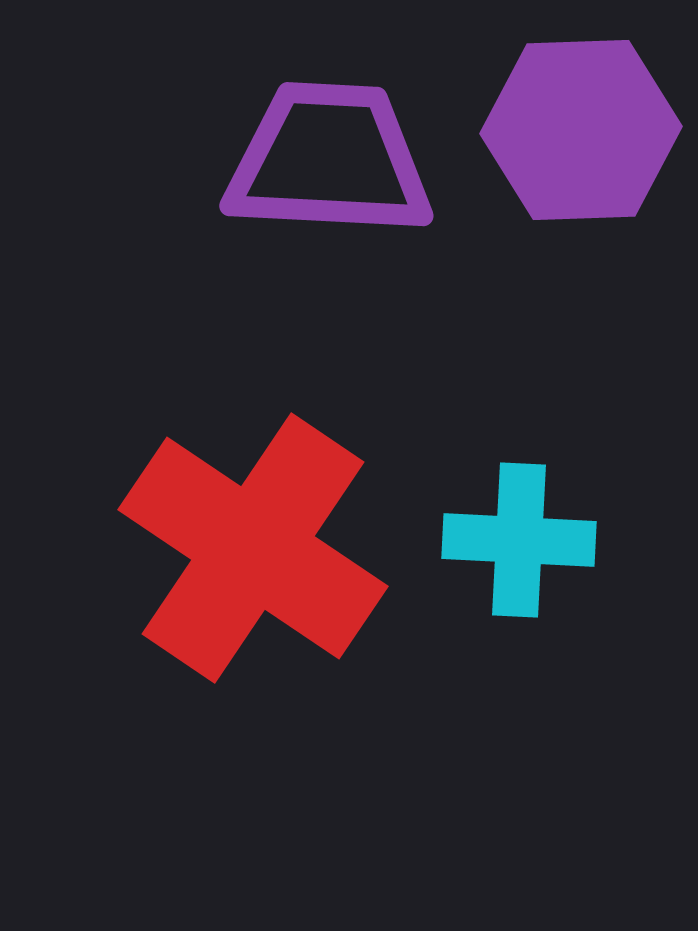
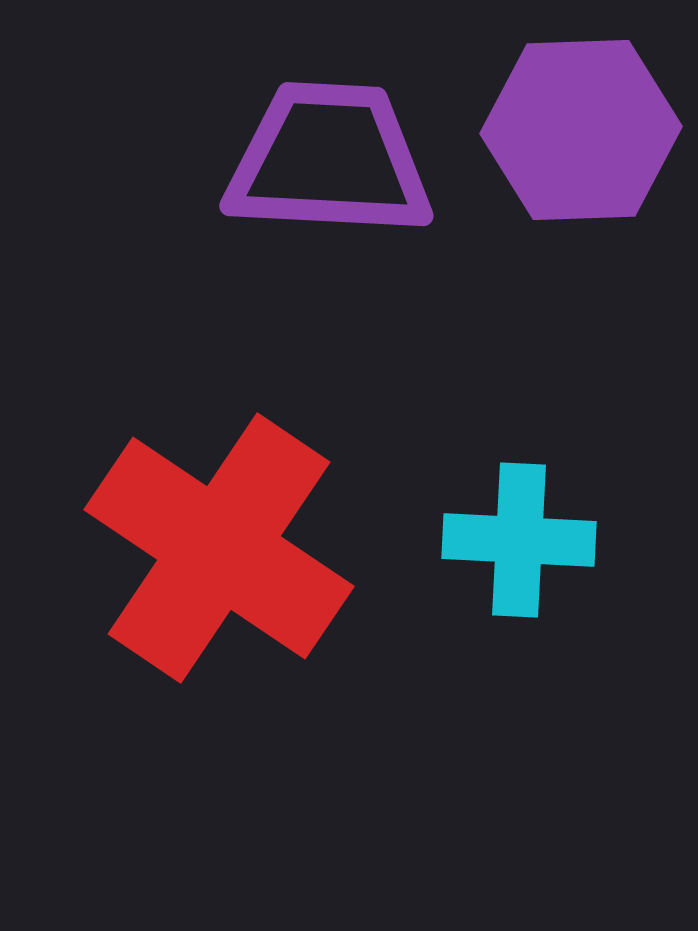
red cross: moved 34 px left
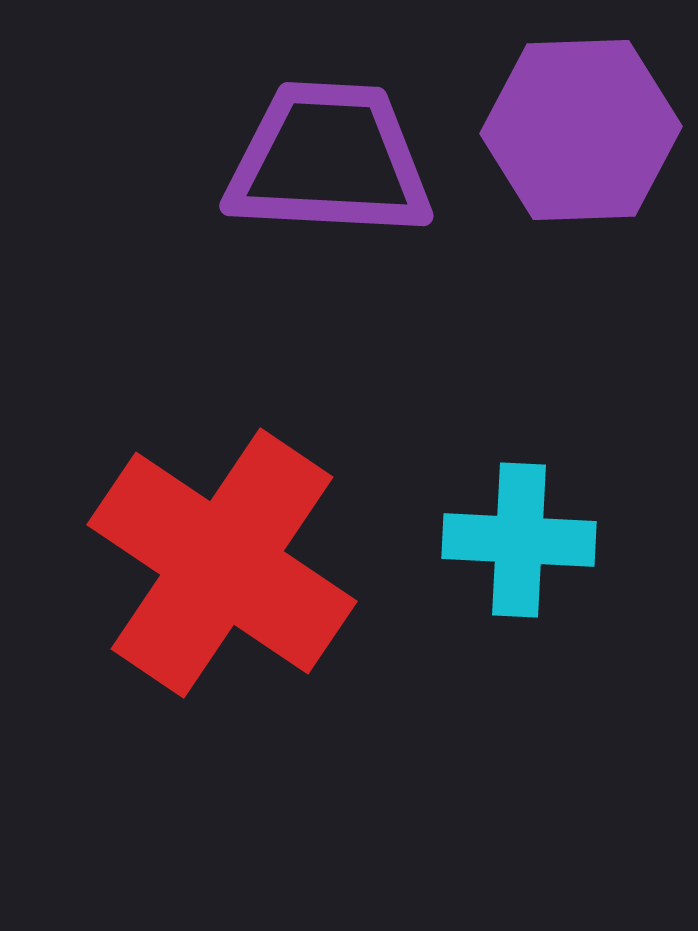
red cross: moved 3 px right, 15 px down
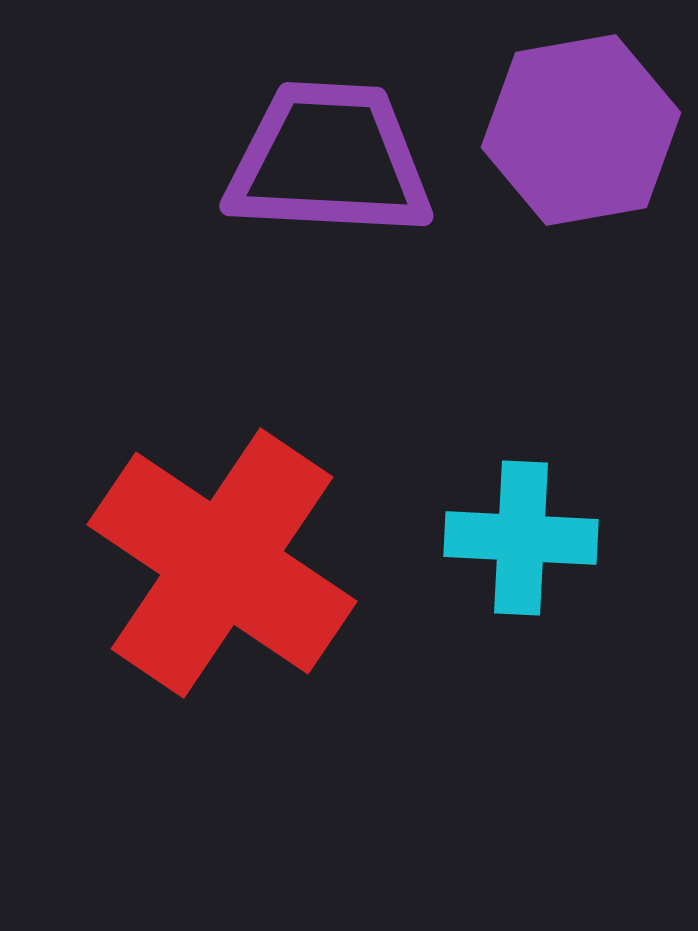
purple hexagon: rotated 8 degrees counterclockwise
cyan cross: moved 2 px right, 2 px up
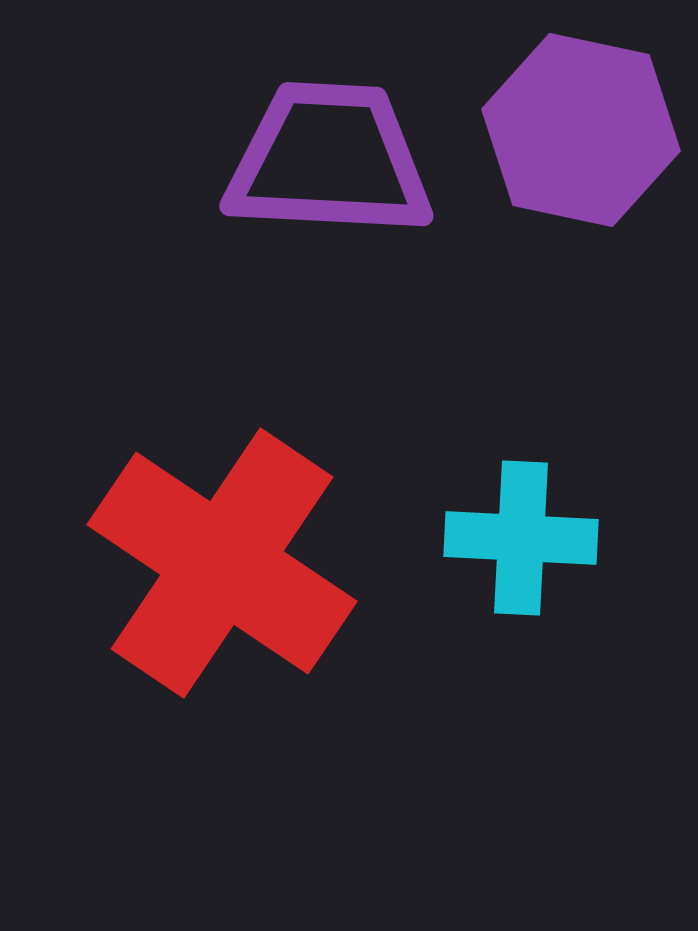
purple hexagon: rotated 22 degrees clockwise
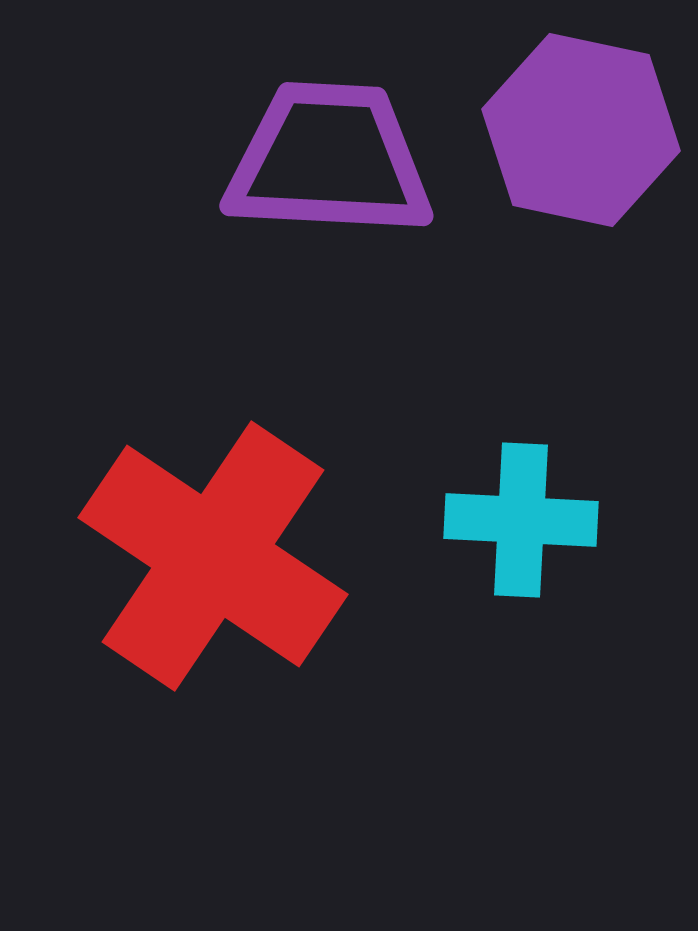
cyan cross: moved 18 px up
red cross: moved 9 px left, 7 px up
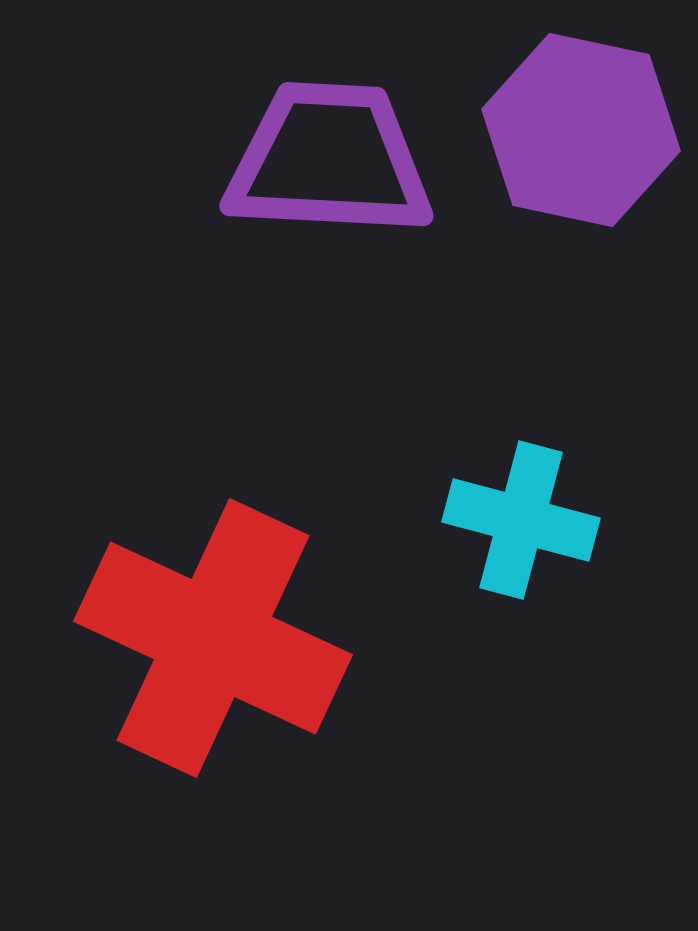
cyan cross: rotated 12 degrees clockwise
red cross: moved 82 px down; rotated 9 degrees counterclockwise
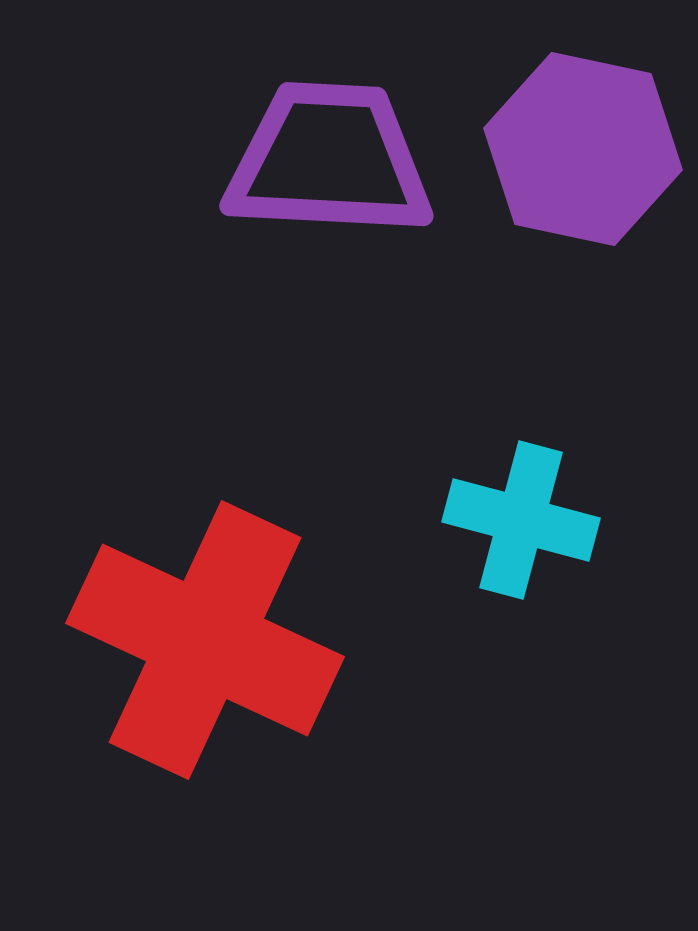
purple hexagon: moved 2 px right, 19 px down
red cross: moved 8 px left, 2 px down
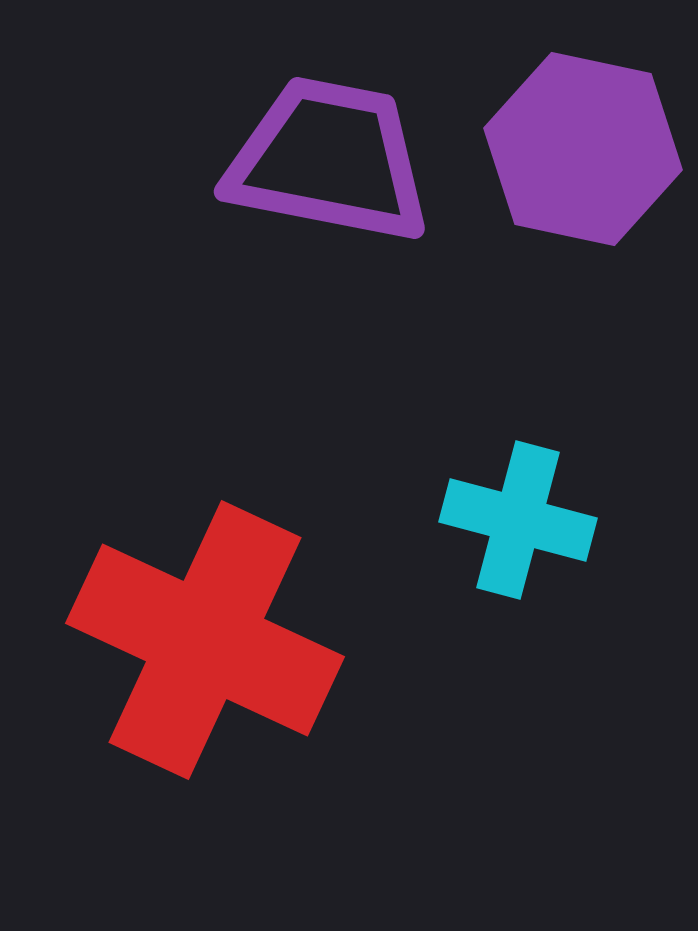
purple trapezoid: rotated 8 degrees clockwise
cyan cross: moved 3 px left
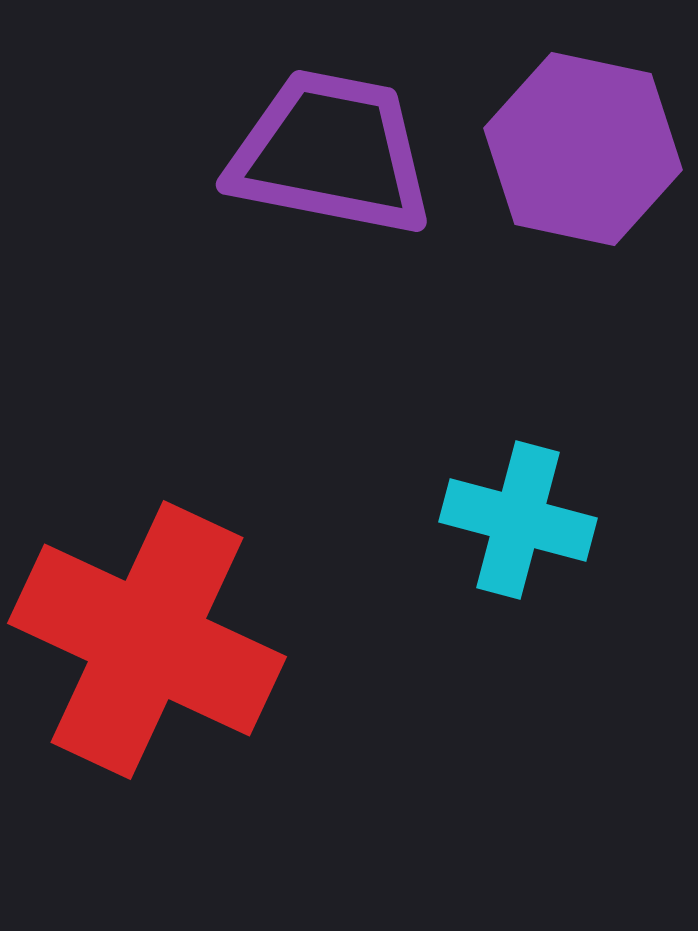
purple trapezoid: moved 2 px right, 7 px up
red cross: moved 58 px left
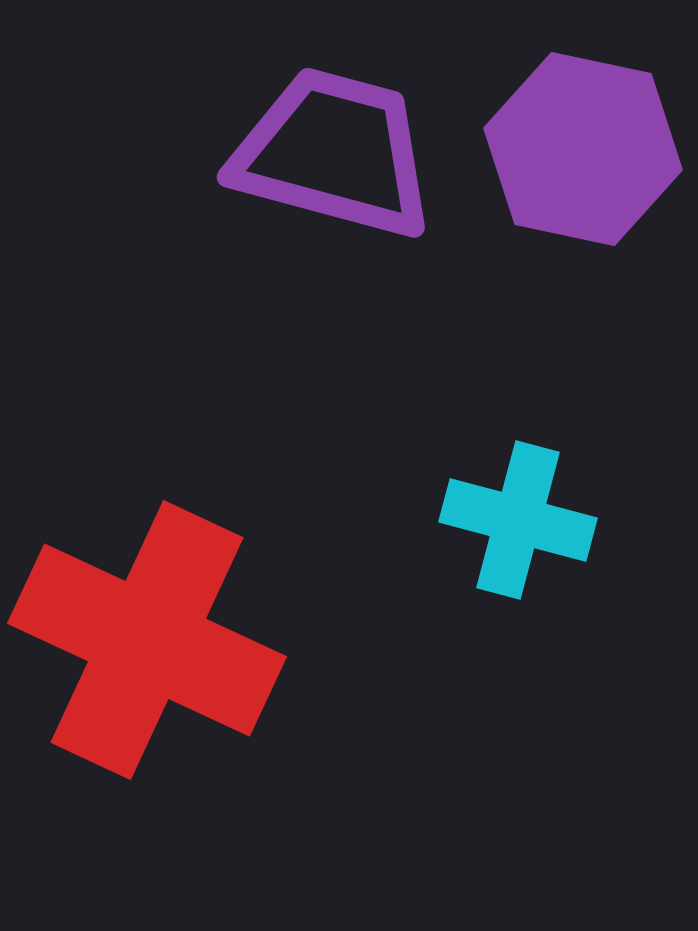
purple trapezoid: moved 3 px right; rotated 4 degrees clockwise
